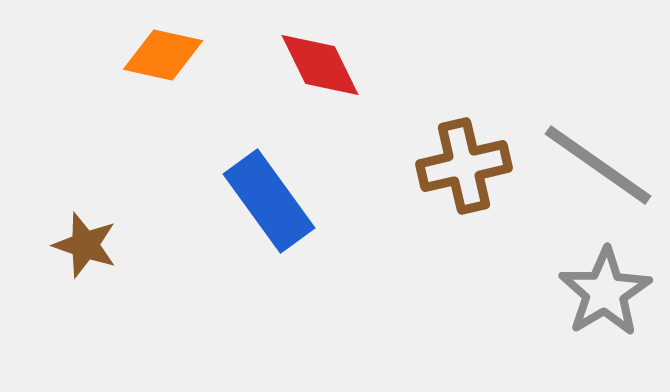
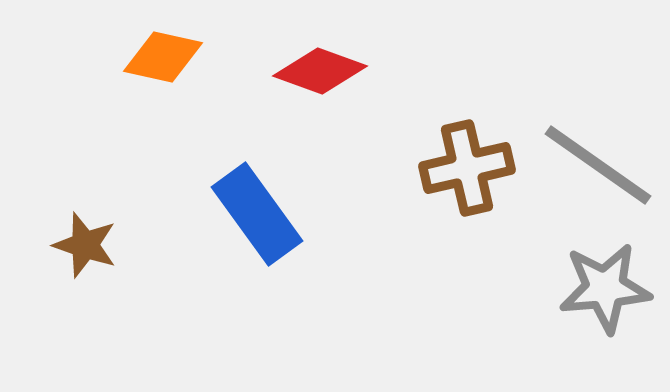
orange diamond: moved 2 px down
red diamond: moved 6 px down; rotated 44 degrees counterclockwise
brown cross: moved 3 px right, 2 px down
blue rectangle: moved 12 px left, 13 px down
gray star: moved 4 px up; rotated 26 degrees clockwise
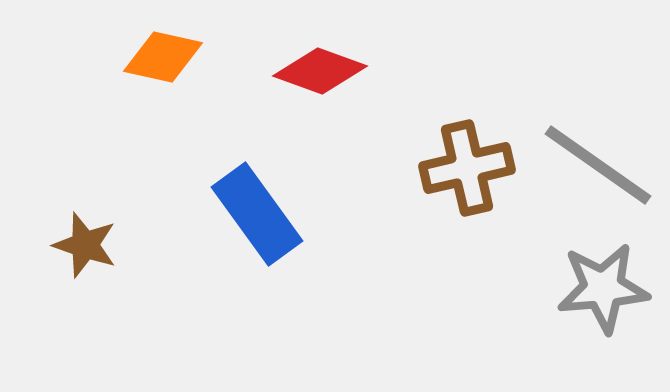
gray star: moved 2 px left
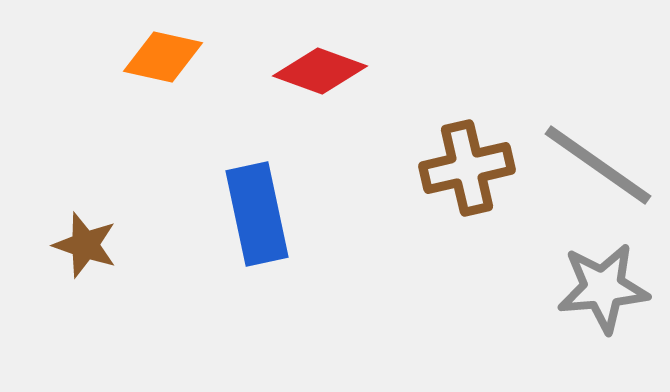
blue rectangle: rotated 24 degrees clockwise
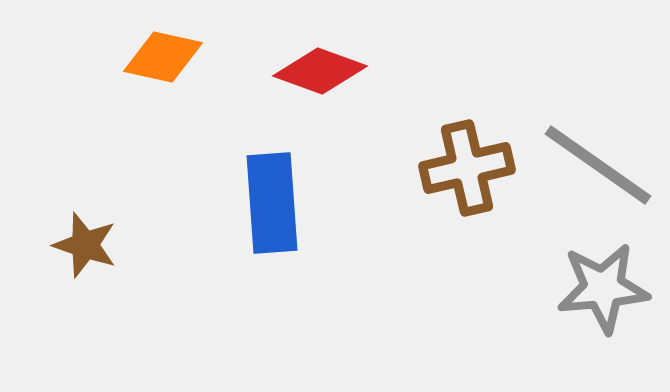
blue rectangle: moved 15 px right, 11 px up; rotated 8 degrees clockwise
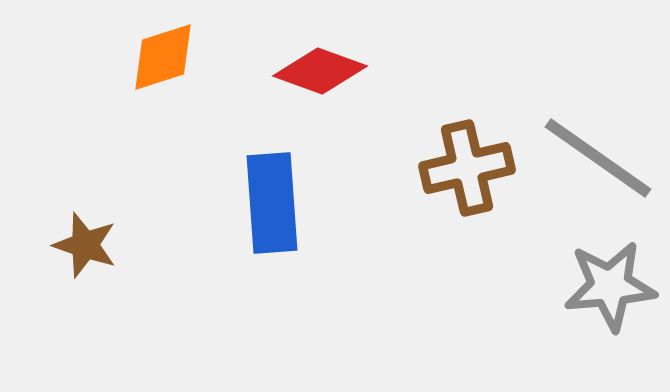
orange diamond: rotated 30 degrees counterclockwise
gray line: moved 7 px up
gray star: moved 7 px right, 2 px up
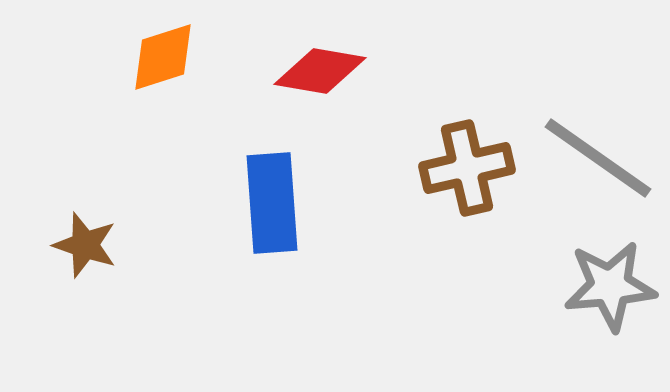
red diamond: rotated 10 degrees counterclockwise
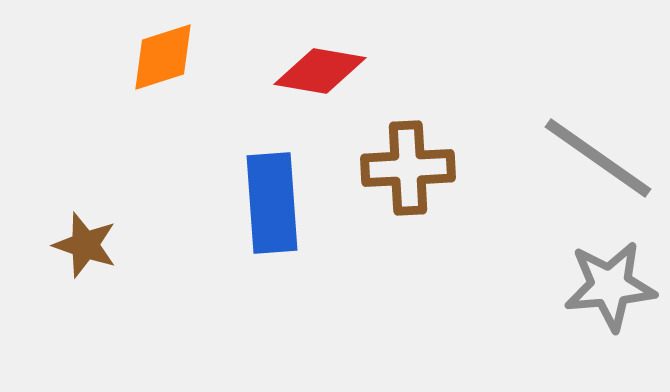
brown cross: moved 59 px left; rotated 10 degrees clockwise
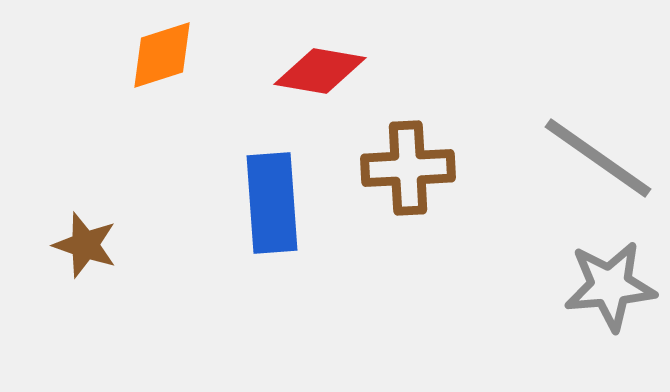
orange diamond: moved 1 px left, 2 px up
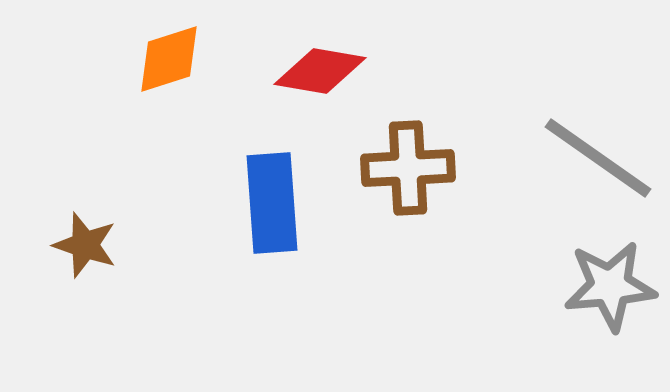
orange diamond: moved 7 px right, 4 px down
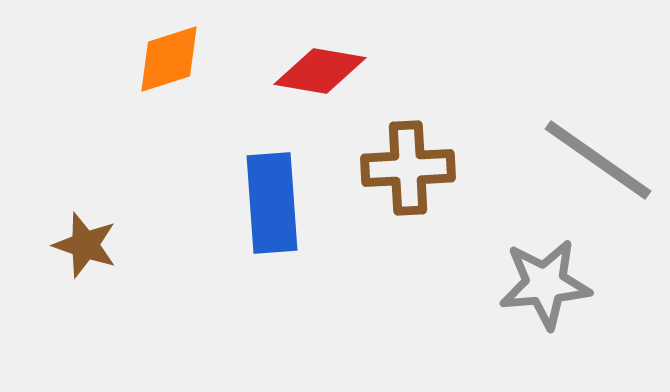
gray line: moved 2 px down
gray star: moved 65 px left, 2 px up
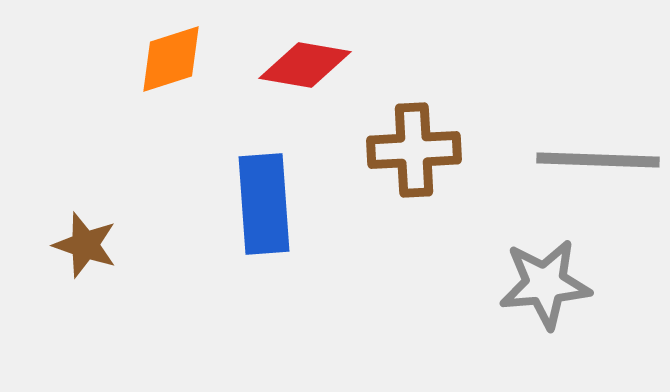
orange diamond: moved 2 px right
red diamond: moved 15 px left, 6 px up
gray line: rotated 33 degrees counterclockwise
brown cross: moved 6 px right, 18 px up
blue rectangle: moved 8 px left, 1 px down
